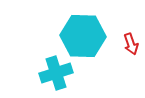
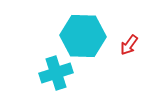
red arrow: moved 2 px left, 1 px down; rotated 55 degrees clockwise
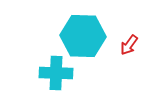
cyan cross: rotated 20 degrees clockwise
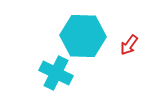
cyan cross: rotated 24 degrees clockwise
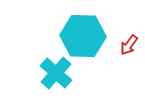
cyan cross: rotated 16 degrees clockwise
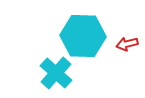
red arrow: moved 2 px left, 1 px up; rotated 40 degrees clockwise
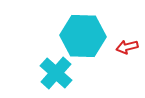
red arrow: moved 3 px down
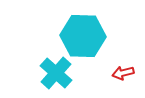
red arrow: moved 4 px left, 26 px down
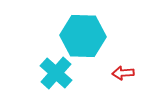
red arrow: rotated 10 degrees clockwise
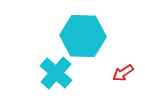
red arrow: rotated 30 degrees counterclockwise
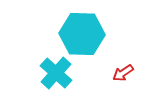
cyan hexagon: moved 1 px left, 2 px up
